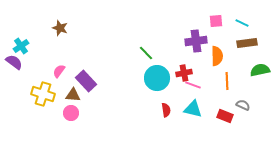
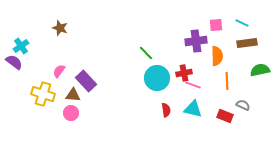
pink square: moved 4 px down
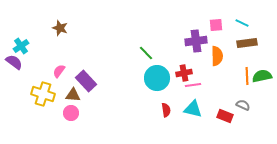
green semicircle: moved 2 px right, 6 px down
orange line: moved 20 px right, 5 px up
pink line: rotated 28 degrees counterclockwise
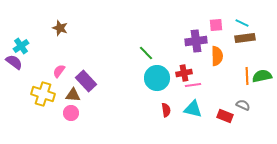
brown rectangle: moved 2 px left, 5 px up
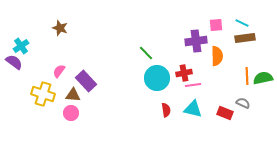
green semicircle: moved 1 px right, 2 px down
gray semicircle: moved 2 px up
red rectangle: moved 3 px up
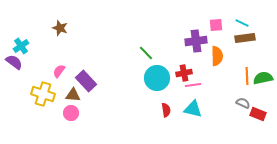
red rectangle: moved 33 px right, 1 px down
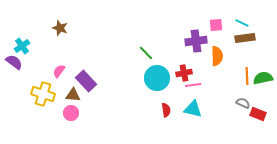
cyan cross: moved 1 px right
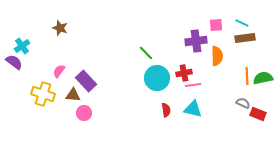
pink circle: moved 13 px right
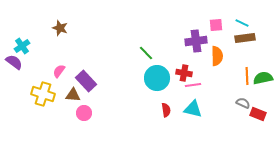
red cross: rotated 21 degrees clockwise
